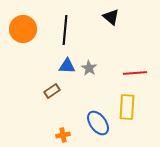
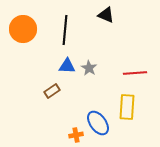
black triangle: moved 5 px left, 2 px up; rotated 18 degrees counterclockwise
orange cross: moved 13 px right
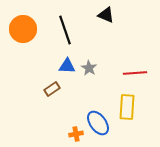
black line: rotated 24 degrees counterclockwise
brown rectangle: moved 2 px up
orange cross: moved 1 px up
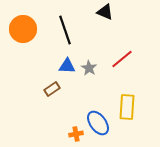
black triangle: moved 1 px left, 3 px up
red line: moved 13 px left, 14 px up; rotated 35 degrees counterclockwise
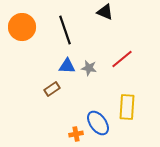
orange circle: moved 1 px left, 2 px up
gray star: rotated 21 degrees counterclockwise
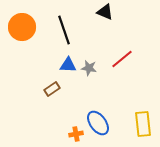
black line: moved 1 px left
blue triangle: moved 1 px right, 1 px up
yellow rectangle: moved 16 px right, 17 px down; rotated 10 degrees counterclockwise
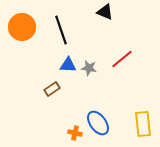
black line: moved 3 px left
orange cross: moved 1 px left, 1 px up; rotated 24 degrees clockwise
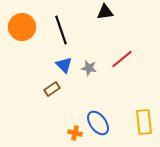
black triangle: rotated 30 degrees counterclockwise
blue triangle: moved 4 px left; rotated 42 degrees clockwise
yellow rectangle: moved 1 px right, 2 px up
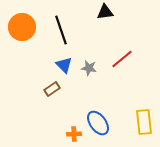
orange cross: moved 1 px left, 1 px down; rotated 16 degrees counterclockwise
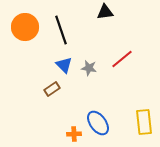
orange circle: moved 3 px right
